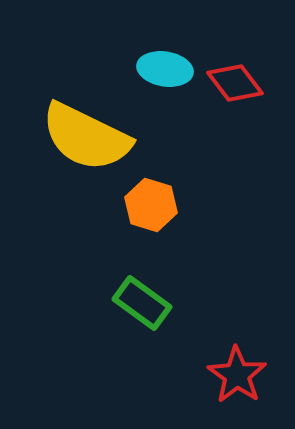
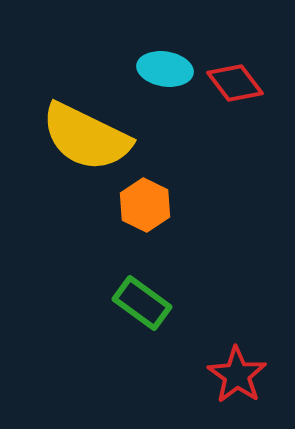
orange hexagon: moved 6 px left; rotated 9 degrees clockwise
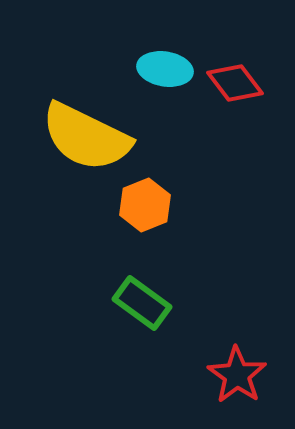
orange hexagon: rotated 12 degrees clockwise
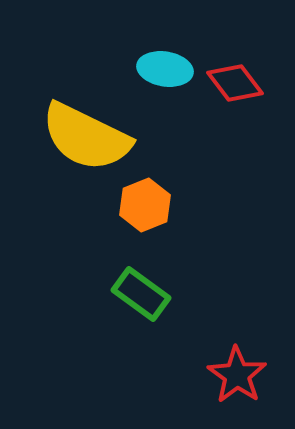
green rectangle: moved 1 px left, 9 px up
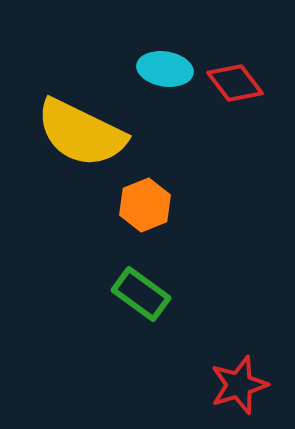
yellow semicircle: moved 5 px left, 4 px up
red star: moved 2 px right, 10 px down; rotated 20 degrees clockwise
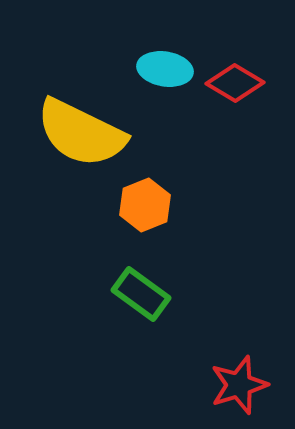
red diamond: rotated 22 degrees counterclockwise
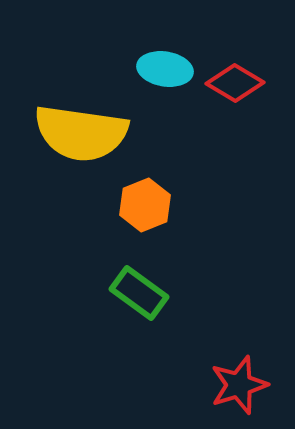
yellow semicircle: rotated 18 degrees counterclockwise
green rectangle: moved 2 px left, 1 px up
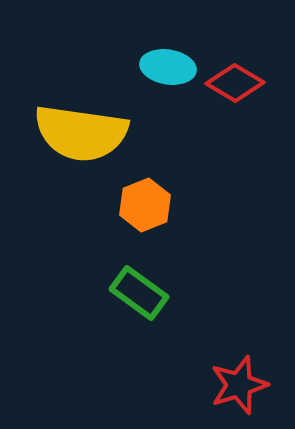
cyan ellipse: moved 3 px right, 2 px up
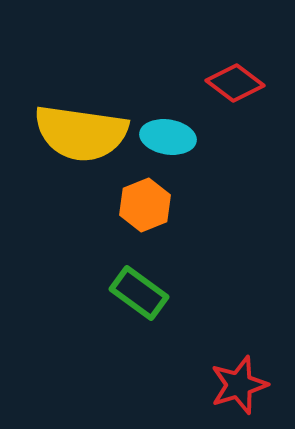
cyan ellipse: moved 70 px down
red diamond: rotated 6 degrees clockwise
